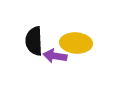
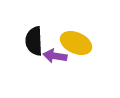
yellow ellipse: rotated 20 degrees clockwise
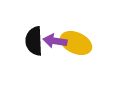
purple arrow: moved 15 px up
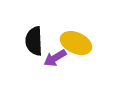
purple arrow: moved 17 px down; rotated 40 degrees counterclockwise
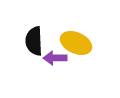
purple arrow: rotated 30 degrees clockwise
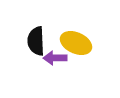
black semicircle: moved 2 px right
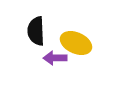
black semicircle: moved 10 px up
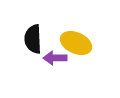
black semicircle: moved 3 px left, 8 px down
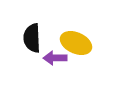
black semicircle: moved 1 px left, 1 px up
